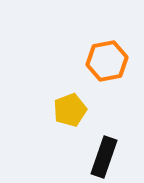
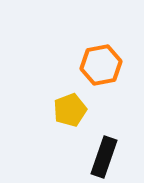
orange hexagon: moved 6 px left, 4 px down
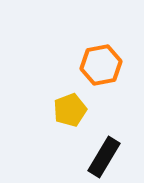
black rectangle: rotated 12 degrees clockwise
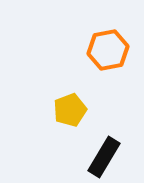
orange hexagon: moved 7 px right, 15 px up
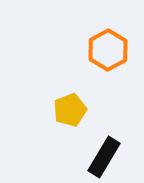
orange hexagon: rotated 18 degrees counterclockwise
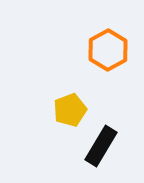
black rectangle: moved 3 px left, 11 px up
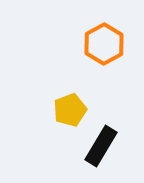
orange hexagon: moved 4 px left, 6 px up
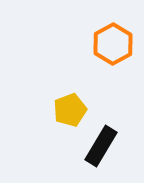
orange hexagon: moved 9 px right
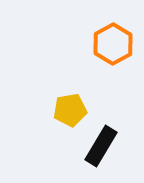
yellow pentagon: rotated 12 degrees clockwise
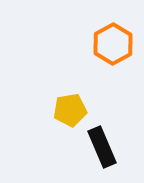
black rectangle: moved 1 px right, 1 px down; rotated 54 degrees counterclockwise
